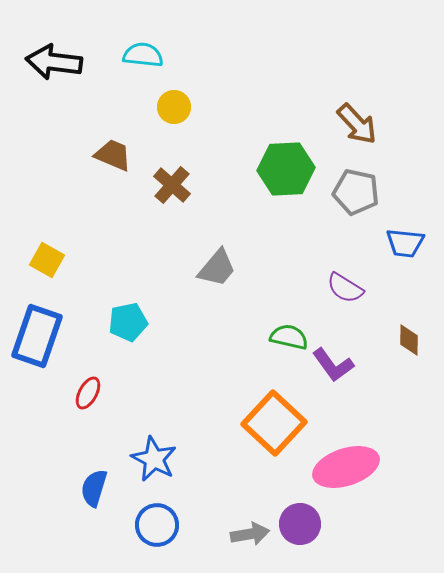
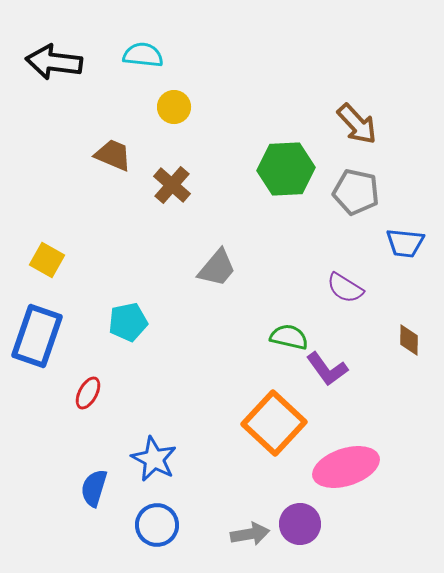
purple L-shape: moved 6 px left, 4 px down
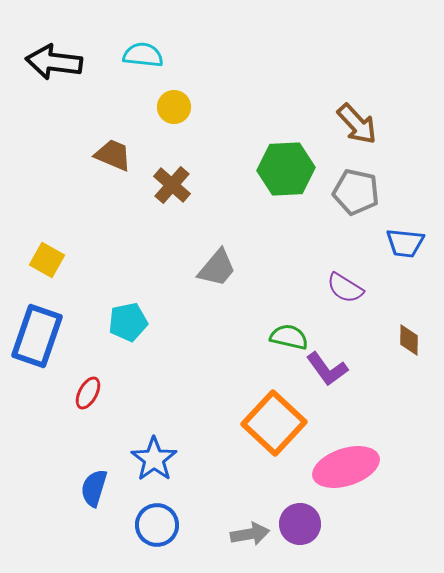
blue star: rotated 9 degrees clockwise
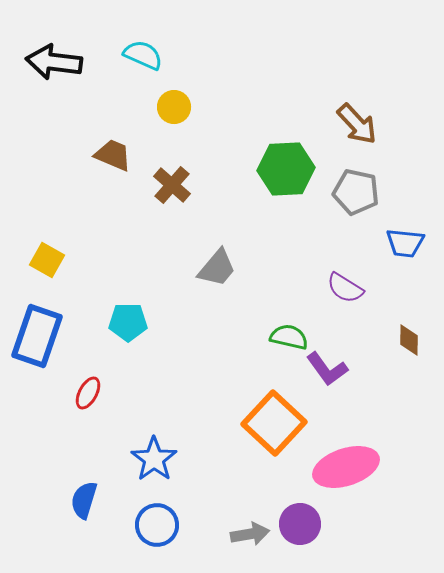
cyan semicircle: rotated 18 degrees clockwise
cyan pentagon: rotated 12 degrees clockwise
blue semicircle: moved 10 px left, 12 px down
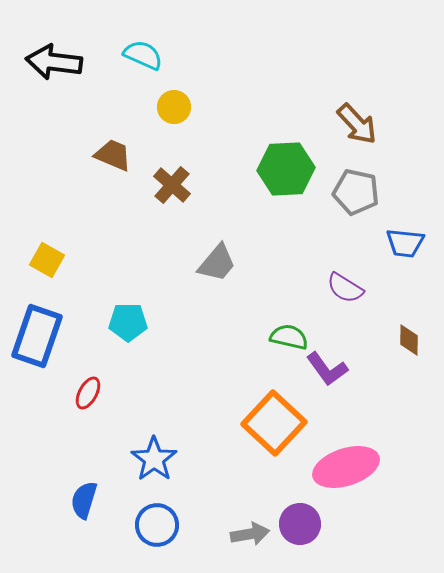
gray trapezoid: moved 5 px up
